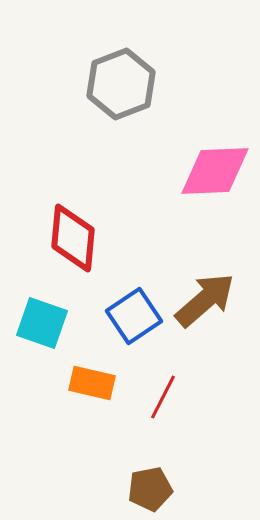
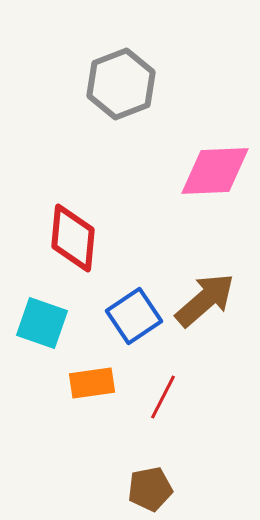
orange rectangle: rotated 21 degrees counterclockwise
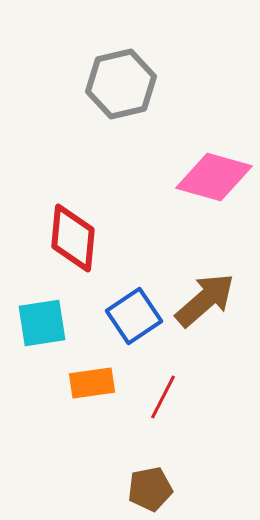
gray hexagon: rotated 8 degrees clockwise
pink diamond: moved 1 px left, 6 px down; rotated 18 degrees clockwise
cyan square: rotated 28 degrees counterclockwise
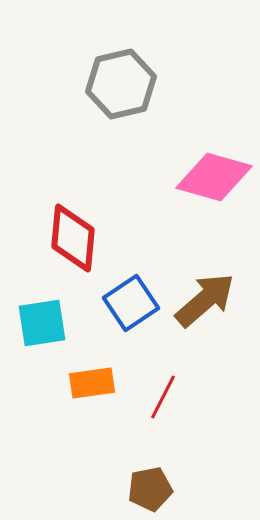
blue square: moved 3 px left, 13 px up
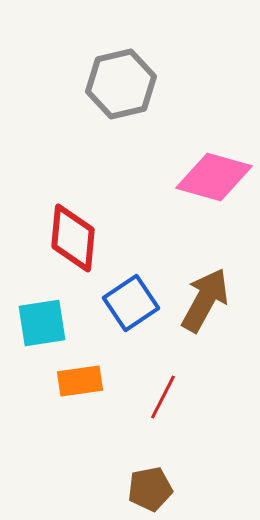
brown arrow: rotated 20 degrees counterclockwise
orange rectangle: moved 12 px left, 2 px up
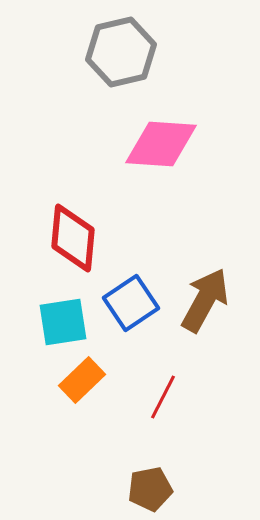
gray hexagon: moved 32 px up
pink diamond: moved 53 px left, 33 px up; rotated 12 degrees counterclockwise
cyan square: moved 21 px right, 1 px up
orange rectangle: moved 2 px right, 1 px up; rotated 36 degrees counterclockwise
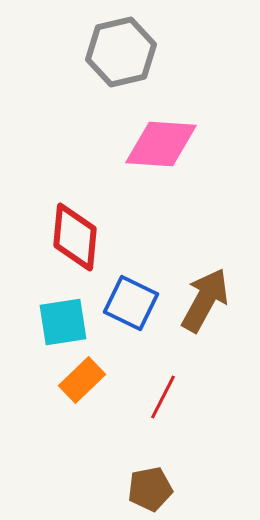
red diamond: moved 2 px right, 1 px up
blue square: rotated 30 degrees counterclockwise
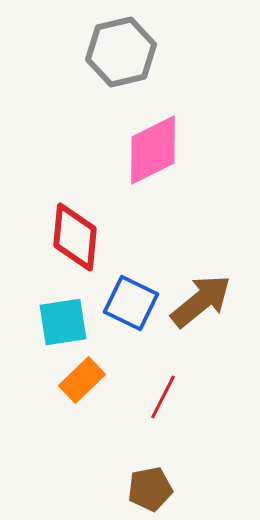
pink diamond: moved 8 px left, 6 px down; rotated 30 degrees counterclockwise
brown arrow: moved 4 px left, 1 px down; rotated 22 degrees clockwise
